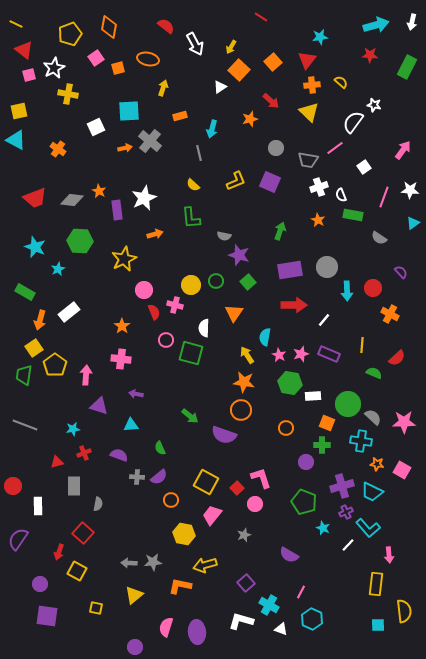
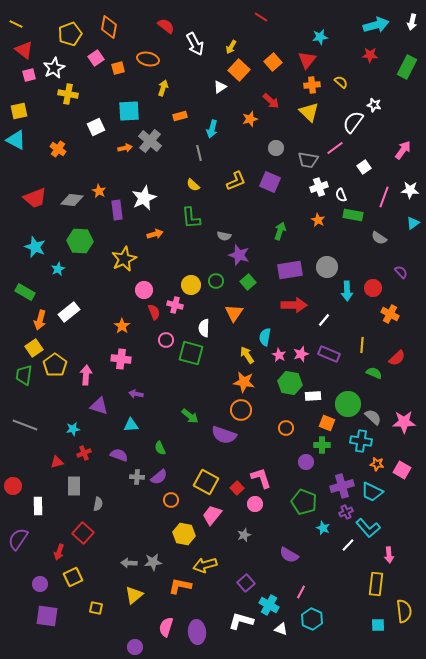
yellow square at (77, 571): moved 4 px left, 6 px down; rotated 36 degrees clockwise
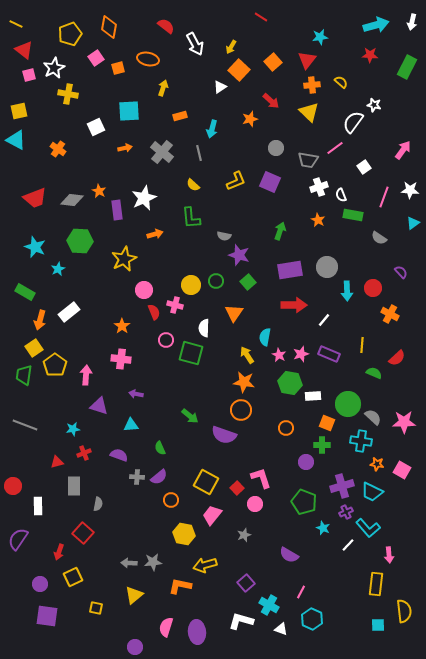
gray cross at (150, 141): moved 12 px right, 11 px down
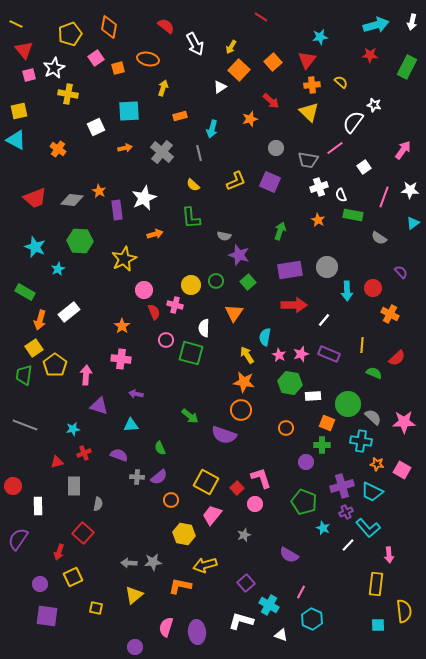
red triangle at (24, 50): rotated 12 degrees clockwise
white triangle at (281, 629): moved 6 px down
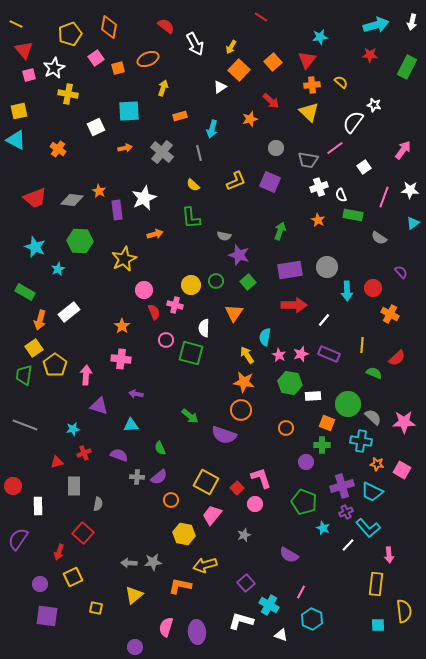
orange ellipse at (148, 59): rotated 35 degrees counterclockwise
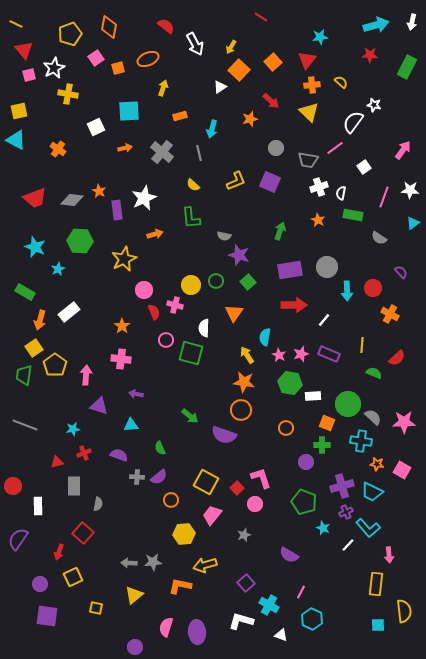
white semicircle at (341, 195): moved 2 px up; rotated 32 degrees clockwise
yellow hexagon at (184, 534): rotated 15 degrees counterclockwise
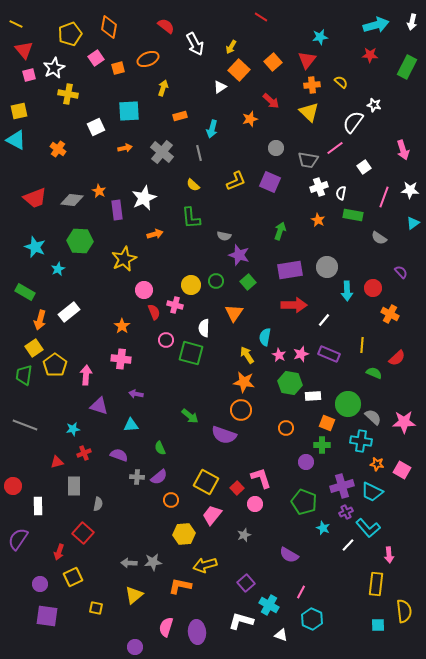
pink arrow at (403, 150): rotated 126 degrees clockwise
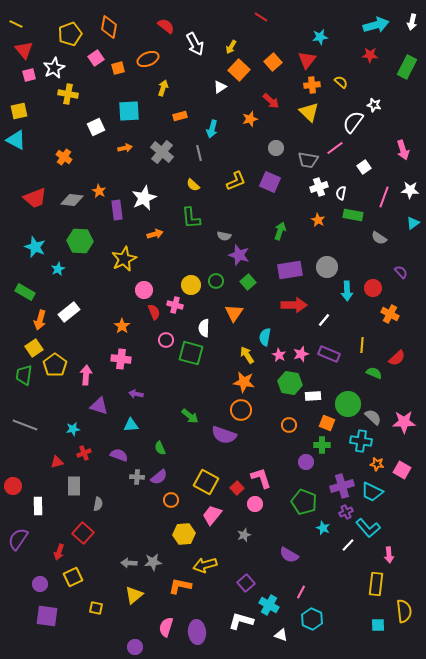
orange cross at (58, 149): moved 6 px right, 8 px down
orange circle at (286, 428): moved 3 px right, 3 px up
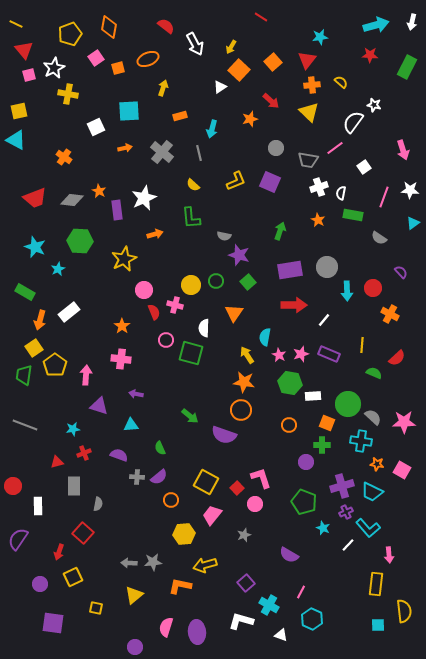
purple square at (47, 616): moved 6 px right, 7 px down
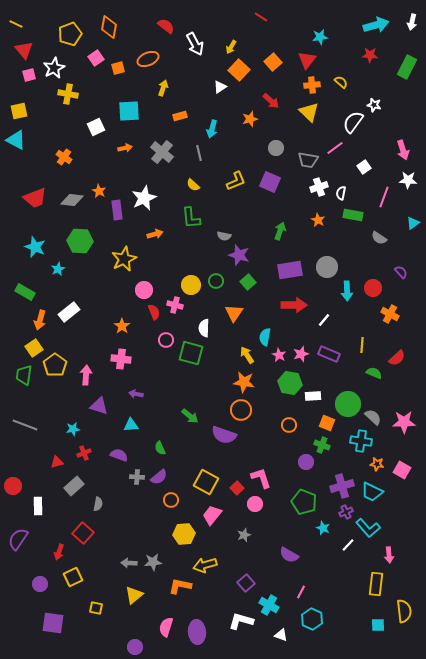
white star at (410, 190): moved 2 px left, 10 px up
green cross at (322, 445): rotated 21 degrees clockwise
gray rectangle at (74, 486): rotated 48 degrees clockwise
